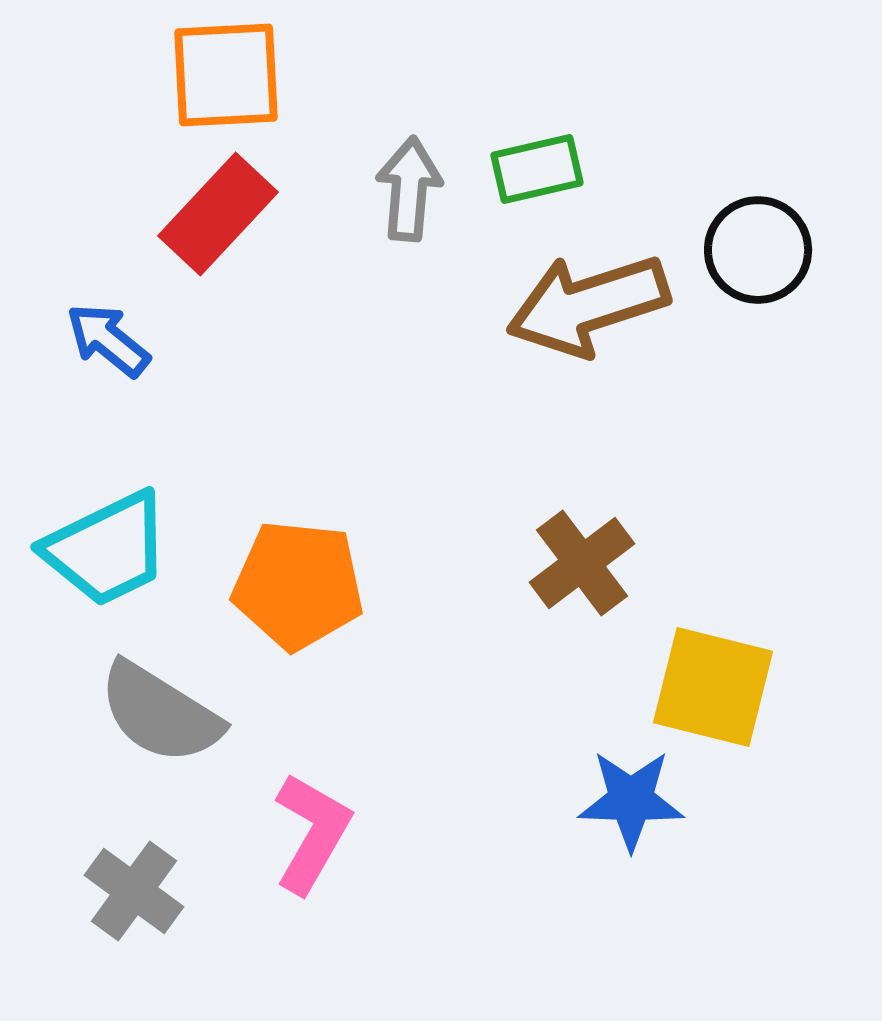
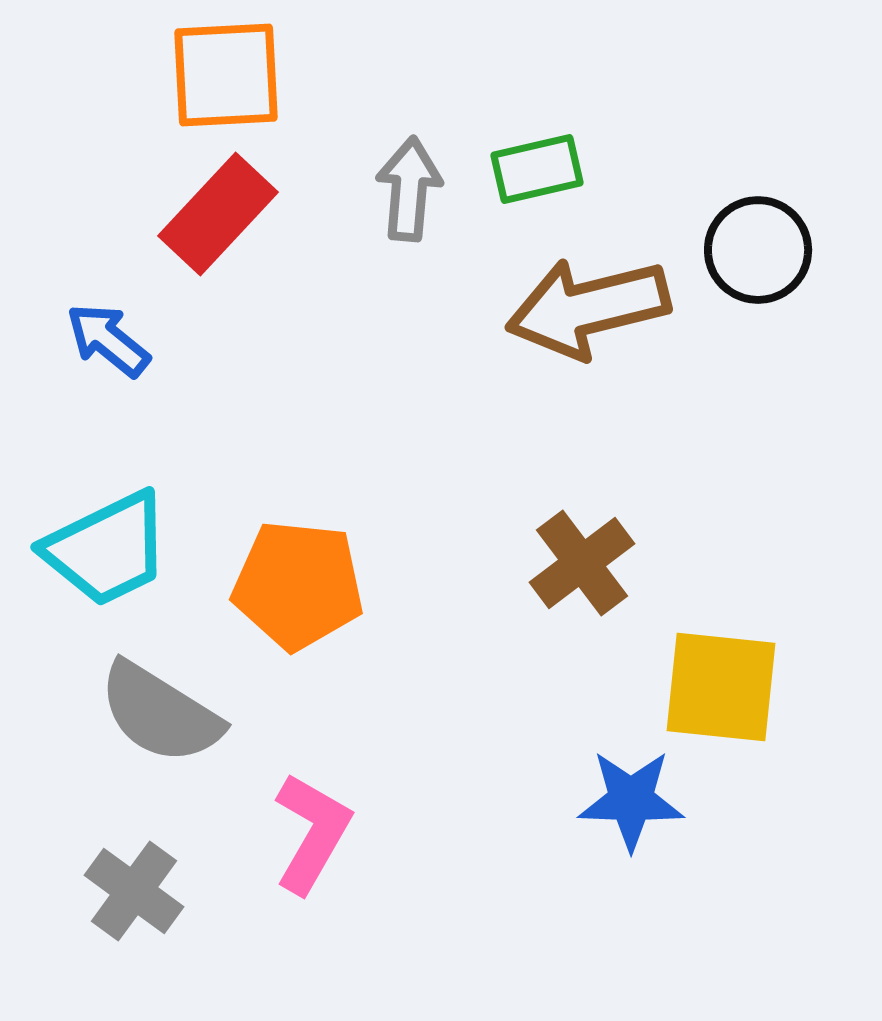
brown arrow: moved 3 px down; rotated 4 degrees clockwise
yellow square: moved 8 px right; rotated 8 degrees counterclockwise
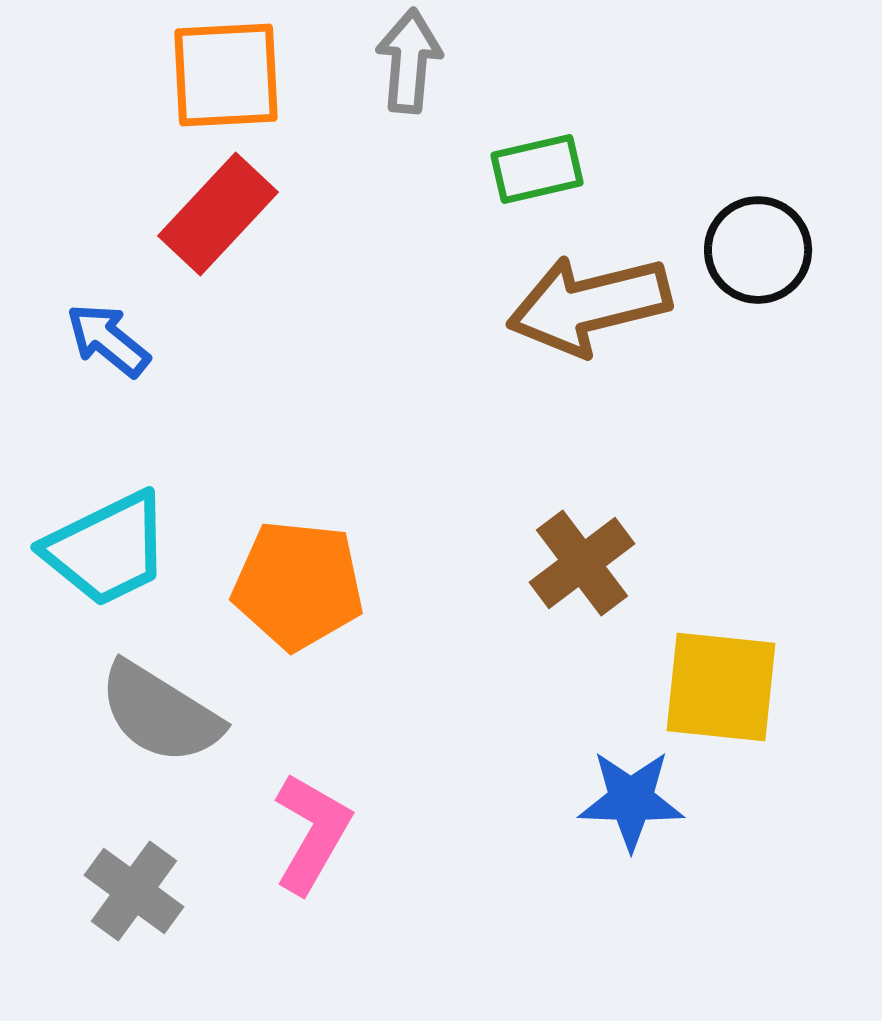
gray arrow: moved 128 px up
brown arrow: moved 1 px right, 3 px up
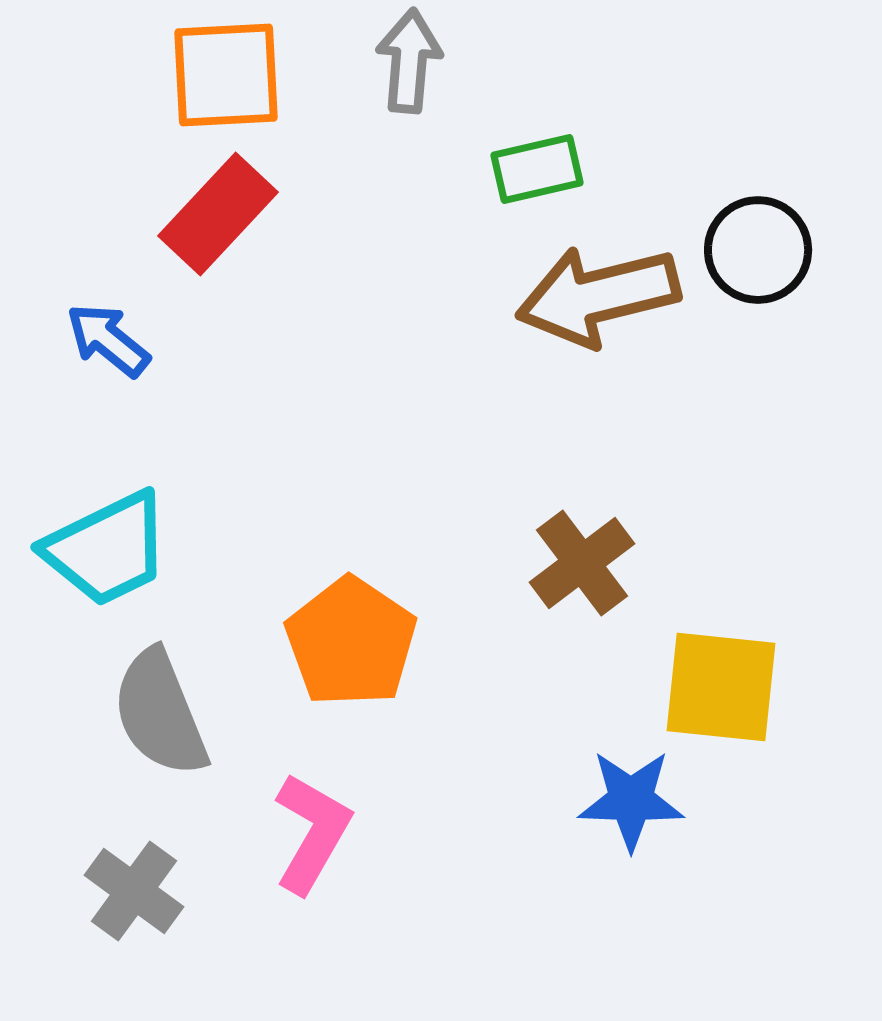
brown arrow: moved 9 px right, 9 px up
orange pentagon: moved 53 px right, 57 px down; rotated 28 degrees clockwise
gray semicircle: rotated 36 degrees clockwise
